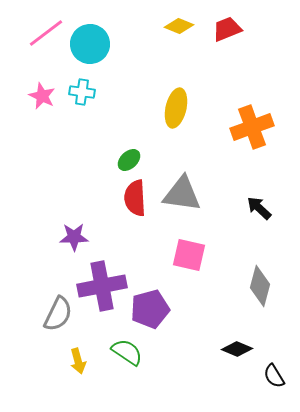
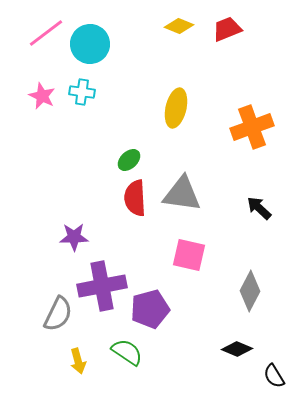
gray diamond: moved 10 px left, 5 px down; rotated 12 degrees clockwise
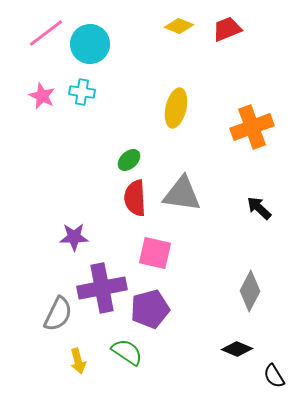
pink square: moved 34 px left, 2 px up
purple cross: moved 2 px down
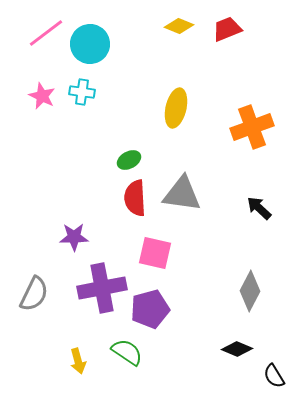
green ellipse: rotated 15 degrees clockwise
gray semicircle: moved 24 px left, 20 px up
